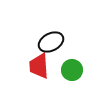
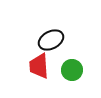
black ellipse: moved 2 px up
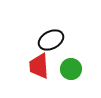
green circle: moved 1 px left, 1 px up
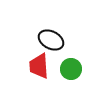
black ellipse: rotated 55 degrees clockwise
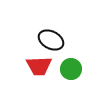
red trapezoid: rotated 88 degrees counterclockwise
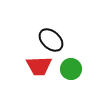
black ellipse: rotated 15 degrees clockwise
